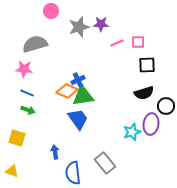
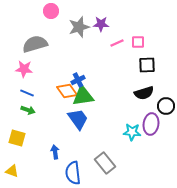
orange diamond: rotated 30 degrees clockwise
cyan star: rotated 24 degrees clockwise
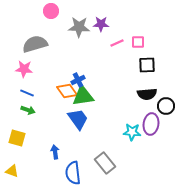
gray star: rotated 20 degrees clockwise
black semicircle: moved 3 px right, 1 px down; rotated 12 degrees clockwise
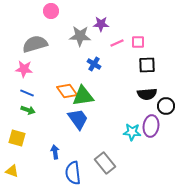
gray star: moved 1 px right, 9 px down
blue cross: moved 16 px right, 16 px up; rotated 32 degrees counterclockwise
purple ellipse: moved 2 px down
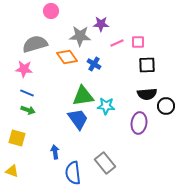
orange diamond: moved 34 px up
purple ellipse: moved 12 px left, 3 px up
cyan star: moved 26 px left, 26 px up
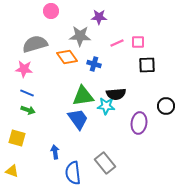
purple star: moved 2 px left, 7 px up
blue cross: rotated 16 degrees counterclockwise
black semicircle: moved 31 px left
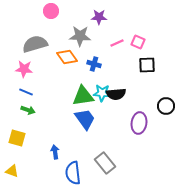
pink square: rotated 24 degrees clockwise
blue line: moved 1 px left, 1 px up
cyan star: moved 4 px left, 13 px up
blue trapezoid: moved 7 px right
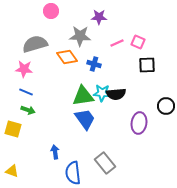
yellow square: moved 4 px left, 9 px up
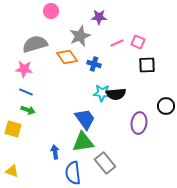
gray star: rotated 25 degrees counterclockwise
green triangle: moved 46 px down
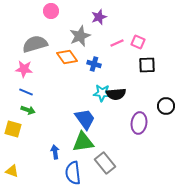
purple star: rotated 21 degrees counterclockwise
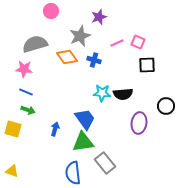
blue cross: moved 4 px up
black semicircle: moved 7 px right
blue arrow: moved 23 px up; rotated 24 degrees clockwise
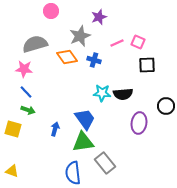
blue line: rotated 24 degrees clockwise
